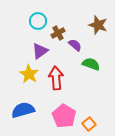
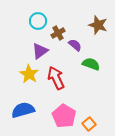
red arrow: rotated 20 degrees counterclockwise
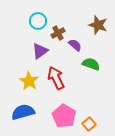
yellow star: moved 7 px down
blue semicircle: moved 2 px down
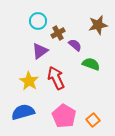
brown star: rotated 30 degrees counterclockwise
orange square: moved 4 px right, 4 px up
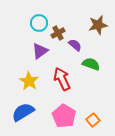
cyan circle: moved 1 px right, 2 px down
red arrow: moved 6 px right, 1 px down
blue semicircle: rotated 15 degrees counterclockwise
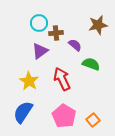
brown cross: moved 2 px left; rotated 24 degrees clockwise
blue semicircle: rotated 25 degrees counterclockwise
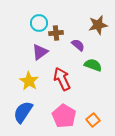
purple semicircle: moved 3 px right
purple triangle: moved 1 px down
green semicircle: moved 2 px right, 1 px down
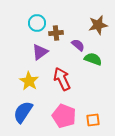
cyan circle: moved 2 px left
green semicircle: moved 6 px up
pink pentagon: rotated 10 degrees counterclockwise
orange square: rotated 32 degrees clockwise
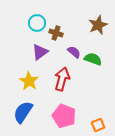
brown star: rotated 12 degrees counterclockwise
brown cross: rotated 24 degrees clockwise
purple semicircle: moved 4 px left, 7 px down
red arrow: rotated 40 degrees clockwise
orange square: moved 5 px right, 5 px down; rotated 16 degrees counterclockwise
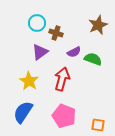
purple semicircle: rotated 112 degrees clockwise
orange square: rotated 32 degrees clockwise
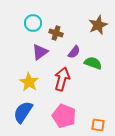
cyan circle: moved 4 px left
purple semicircle: rotated 24 degrees counterclockwise
green semicircle: moved 4 px down
yellow star: moved 1 px down
